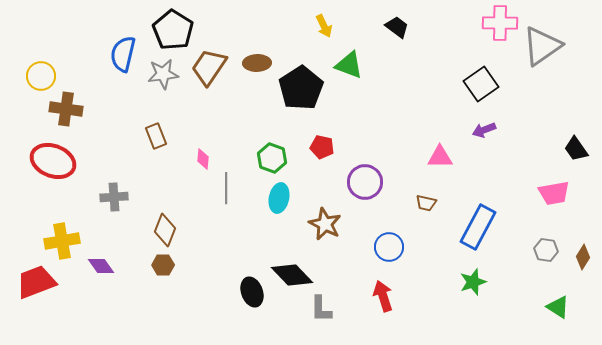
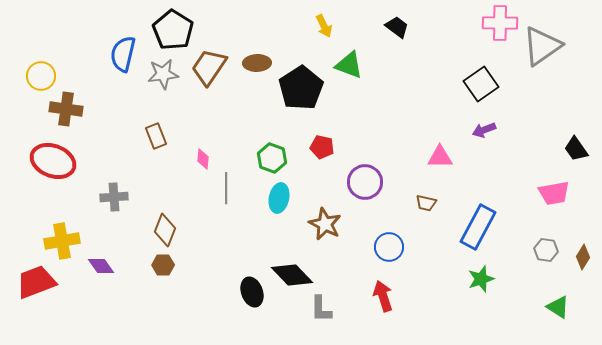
green star at (473, 282): moved 8 px right, 3 px up
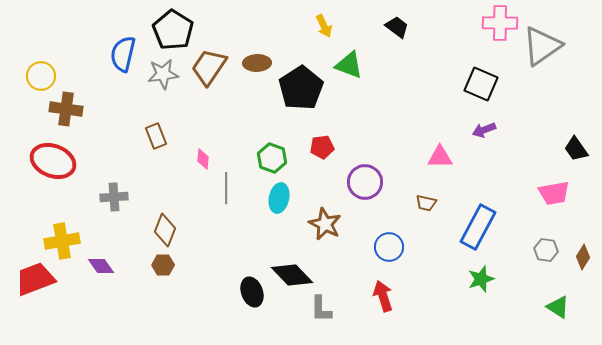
black square at (481, 84): rotated 32 degrees counterclockwise
red pentagon at (322, 147): rotated 20 degrees counterclockwise
red trapezoid at (36, 282): moved 1 px left, 3 px up
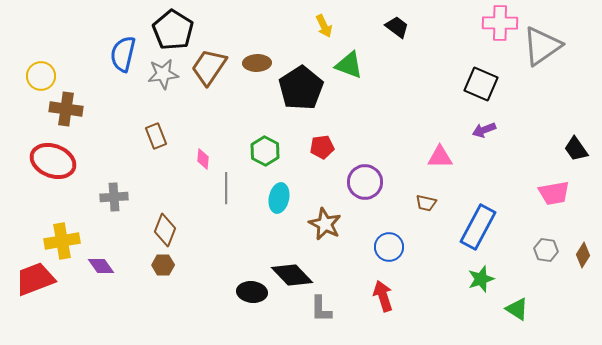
green hexagon at (272, 158): moved 7 px left, 7 px up; rotated 8 degrees clockwise
brown diamond at (583, 257): moved 2 px up
black ellipse at (252, 292): rotated 64 degrees counterclockwise
green triangle at (558, 307): moved 41 px left, 2 px down
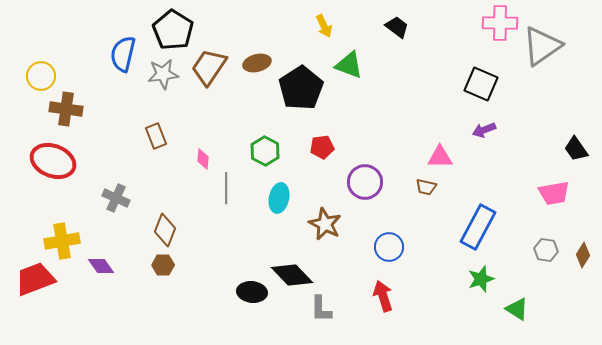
brown ellipse at (257, 63): rotated 12 degrees counterclockwise
gray cross at (114, 197): moved 2 px right, 1 px down; rotated 28 degrees clockwise
brown trapezoid at (426, 203): moved 16 px up
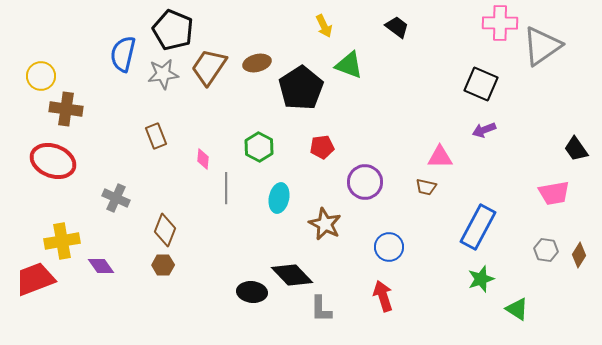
black pentagon at (173, 30): rotated 9 degrees counterclockwise
green hexagon at (265, 151): moved 6 px left, 4 px up
brown diamond at (583, 255): moved 4 px left
